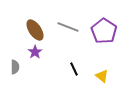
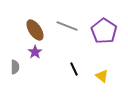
gray line: moved 1 px left, 1 px up
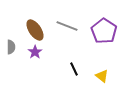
gray semicircle: moved 4 px left, 20 px up
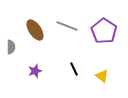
purple star: moved 19 px down; rotated 16 degrees clockwise
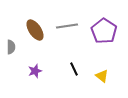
gray line: rotated 30 degrees counterclockwise
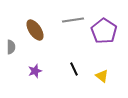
gray line: moved 6 px right, 6 px up
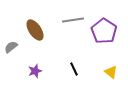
gray semicircle: rotated 128 degrees counterclockwise
yellow triangle: moved 9 px right, 4 px up
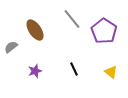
gray line: moved 1 px left, 1 px up; rotated 60 degrees clockwise
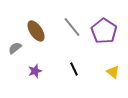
gray line: moved 8 px down
brown ellipse: moved 1 px right, 1 px down
gray semicircle: moved 4 px right, 1 px down
yellow triangle: moved 2 px right
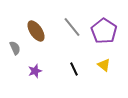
gray semicircle: rotated 104 degrees clockwise
yellow triangle: moved 9 px left, 7 px up
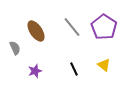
purple pentagon: moved 4 px up
